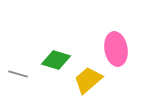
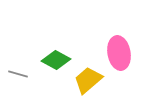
pink ellipse: moved 3 px right, 4 px down
green diamond: rotated 12 degrees clockwise
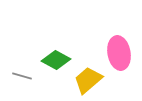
gray line: moved 4 px right, 2 px down
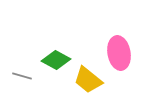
yellow trapezoid: rotated 100 degrees counterclockwise
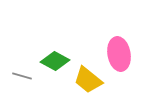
pink ellipse: moved 1 px down
green diamond: moved 1 px left, 1 px down
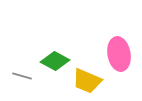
yellow trapezoid: moved 1 px left, 1 px down; rotated 16 degrees counterclockwise
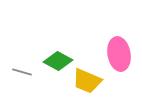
green diamond: moved 3 px right
gray line: moved 4 px up
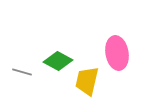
pink ellipse: moved 2 px left, 1 px up
yellow trapezoid: rotated 80 degrees clockwise
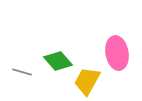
green diamond: rotated 20 degrees clockwise
yellow trapezoid: rotated 16 degrees clockwise
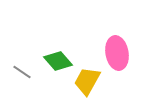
gray line: rotated 18 degrees clockwise
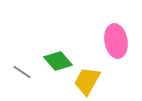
pink ellipse: moved 1 px left, 12 px up
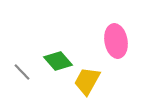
gray line: rotated 12 degrees clockwise
